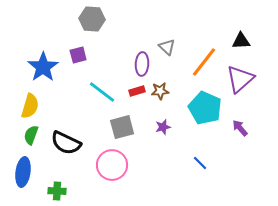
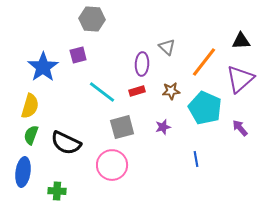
brown star: moved 11 px right
blue line: moved 4 px left, 4 px up; rotated 35 degrees clockwise
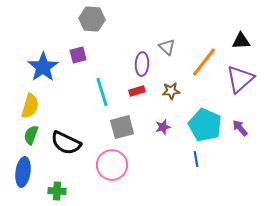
cyan line: rotated 36 degrees clockwise
cyan pentagon: moved 17 px down
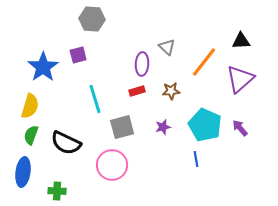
cyan line: moved 7 px left, 7 px down
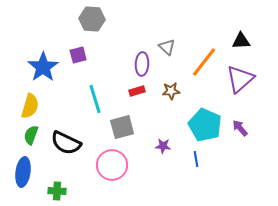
purple star: moved 19 px down; rotated 21 degrees clockwise
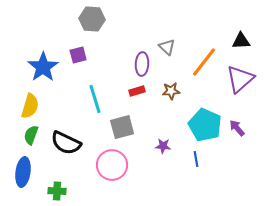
purple arrow: moved 3 px left
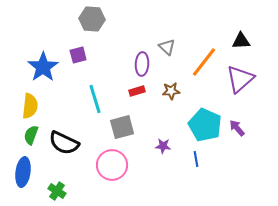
yellow semicircle: rotated 10 degrees counterclockwise
black semicircle: moved 2 px left
green cross: rotated 30 degrees clockwise
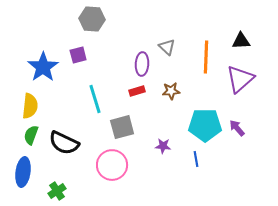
orange line: moved 2 px right, 5 px up; rotated 36 degrees counterclockwise
cyan pentagon: rotated 24 degrees counterclockwise
green cross: rotated 24 degrees clockwise
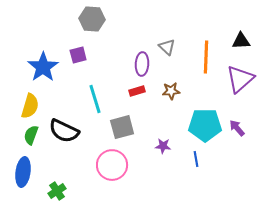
yellow semicircle: rotated 10 degrees clockwise
black semicircle: moved 12 px up
